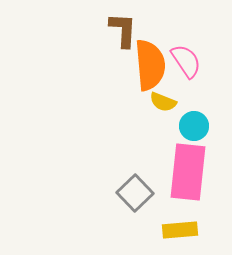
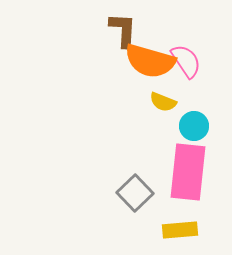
orange semicircle: moved 4 px up; rotated 111 degrees clockwise
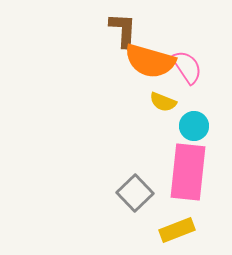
pink semicircle: moved 1 px right, 6 px down
yellow rectangle: moved 3 px left; rotated 16 degrees counterclockwise
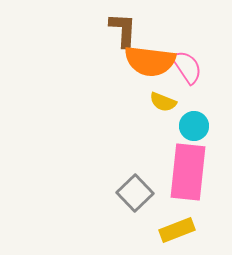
orange semicircle: rotated 9 degrees counterclockwise
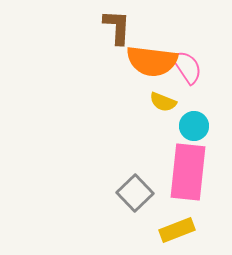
brown L-shape: moved 6 px left, 3 px up
orange semicircle: moved 2 px right
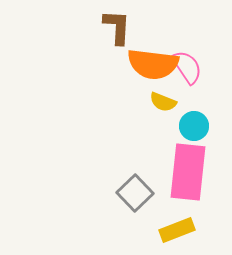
orange semicircle: moved 1 px right, 3 px down
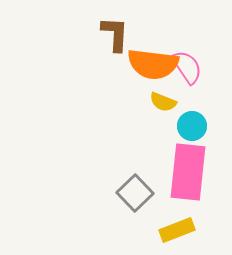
brown L-shape: moved 2 px left, 7 px down
cyan circle: moved 2 px left
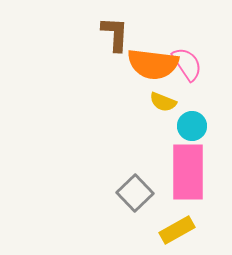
pink semicircle: moved 3 px up
pink rectangle: rotated 6 degrees counterclockwise
yellow rectangle: rotated 8 degrees counterclockwise
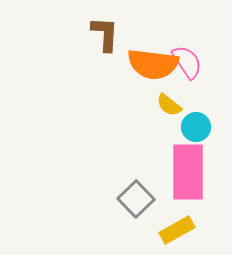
brown L-shape: moved 10 px left
pink semicircle: moved 2 px up
yellow semicircle: moved 6 px right, 3 px down; rotated 16 degrees clockwise
cyan circle: moved 4 px right, 1 px down
gray square: moved 1 px right, 6 px down
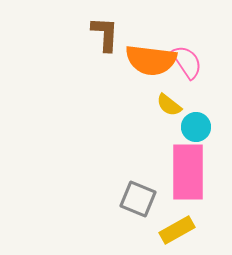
orange semicircle: moved 2 px left, 4 px up
gray square: moved 2 px right; rotated 24 degrees counterclockwise
